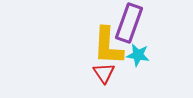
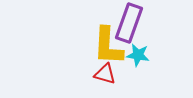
red triangle: moved 1 px right, 1 px down; rotated 40 degrees counterclockwise
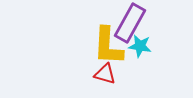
purple rectangle: moved 1 px right; rotated 9 degrees clockwise
cyan star: moved 2 px right, 9 px up
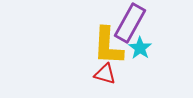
cyan star: moved 2 px down; rotated 25 degrees clockwise
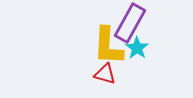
cyan star: moved 3 px left
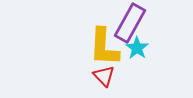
yellow L-shape: moved 4 px left, 1 px down
red triangle: moved 1 px left, 2 px down; rotated 30 degrees clockwise
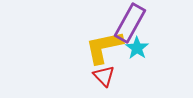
yellow L-shape: rotated 75 degrees clockwise
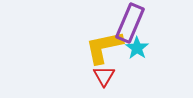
purple rectangle: rotated 6 degrees counterclockwise
red triangle: rotated 15 degrees clockwise
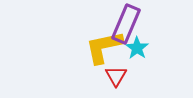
purple rectangle: moved 4 px left, 1 px down
red triangle: moved 12 px right
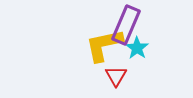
purple rectangle: moved 1 px down
yellow L-shape: moved 2 px up
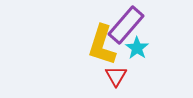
purple rectangle: rotated 18 degrees clockwise
yellow L-shape: moved 2 px left; rotated 60 degrees counterclockwise
